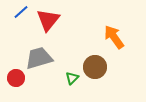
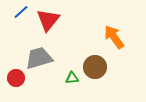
green triangle: rotated 40 degrees clockwise
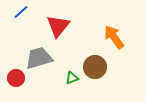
red triangle: moved 10 px right, 6 px down
green triangle: rotated 16 degrees counterclockwise
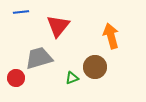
blue line: rotated 35 degrees clockwise
orange arrow: moved 3 px left, 1 px up; rotated 20 degrees clockwise
